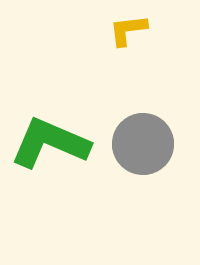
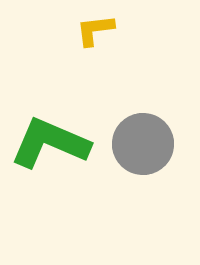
yellow L-shape: moved 33 px left
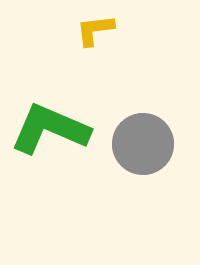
green L-shape: moved 14 px up
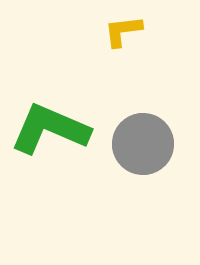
yellow L-shape: moved 28 px right, 1 px down
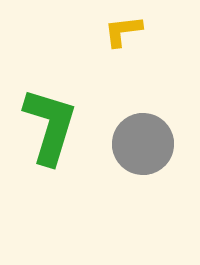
green L-shape: moved 3 px up; rotated 84 degrees clockwise
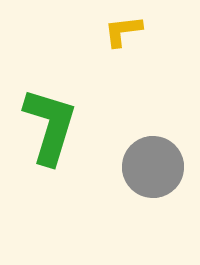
gray circle: moved 10 px right, 23 px down
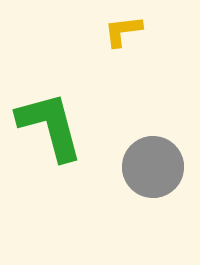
green L-shape: rotated 32 degrees counterclockwise
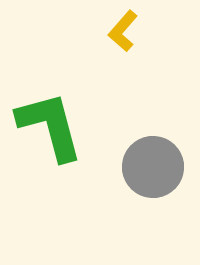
yellow L-shape: rotated 42 degrees counterclockwise
